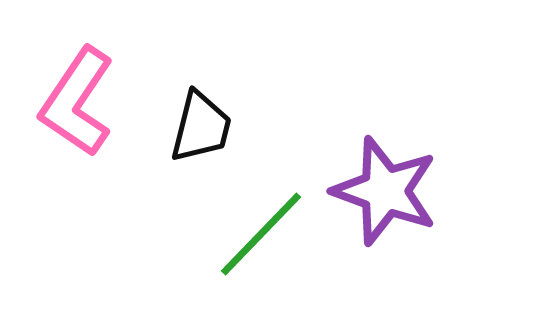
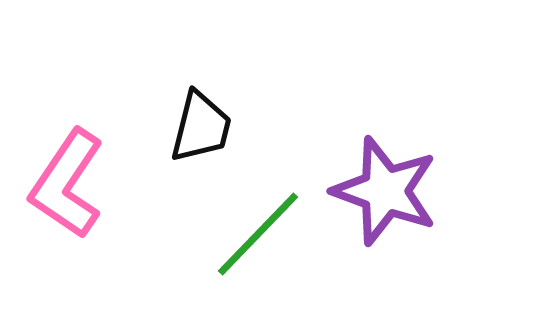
pink L-shape: moved 10 px left, 82 px down
green line: moved 3 px left
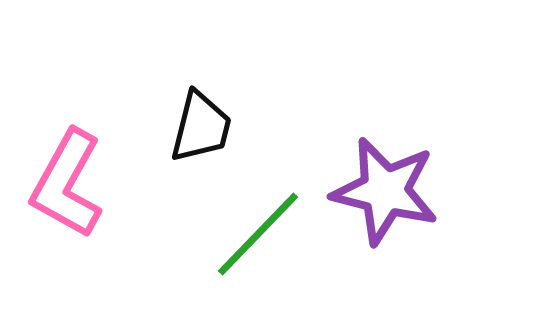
pink L-shape: rotated 5 degrees counterclockwise
purple star: rotated 6 degrees counterclockwise
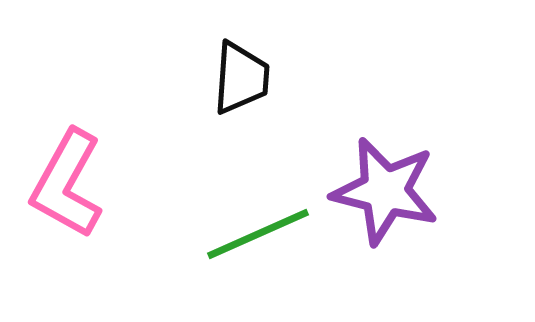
black trapezoid: moved 40 px right, 49 px up; rotated 10 degrees counterclockwise
green line: rotated 22 degrees clockwise
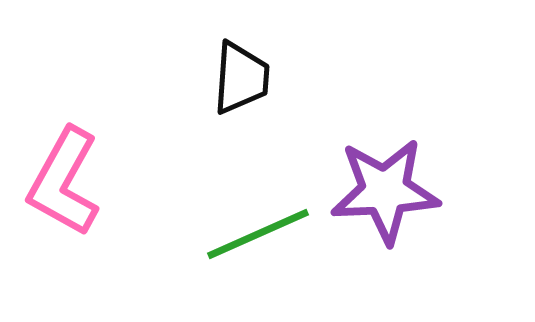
pink L-shape: moved 3 px left, 2 px up
purple star: rotated 17 degrees counterclockwise
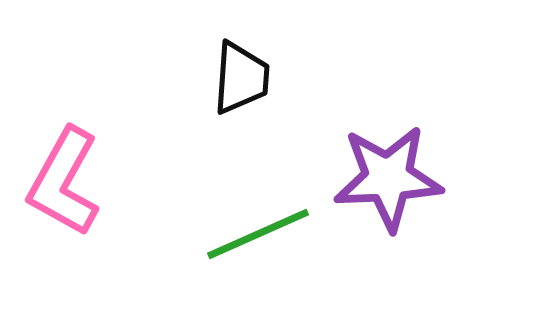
purple star: moved 3 px right, 13 px up
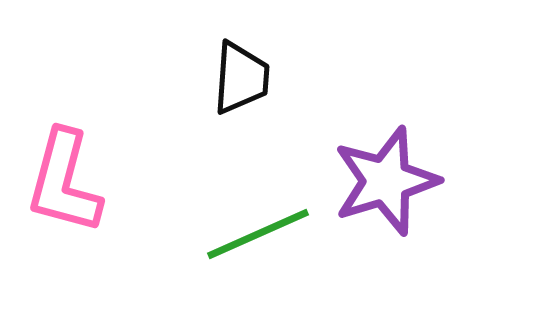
purple star: moved 2 px left, 3 px down; rotated 14 degrees counterclockwise
pink L-shape: rotated 14 degrees counterclockwise
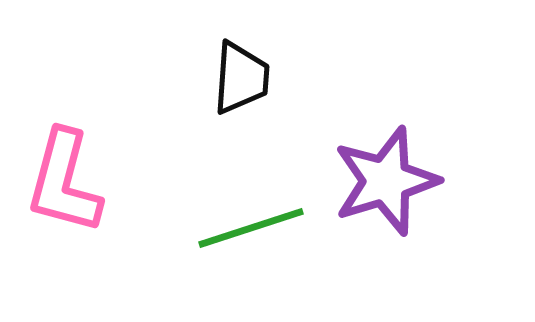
green line: moved 7 px left, 6 px up; rotated 6 degrees clockwise
